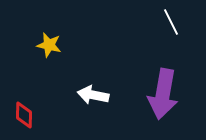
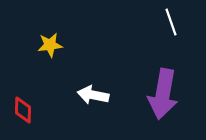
white line: rotated 8 degrees clockwise
yellow star: moved 1 px right; rotated 20 degrees counterclockwise
red diamond: moved 1 px left, 5 px up
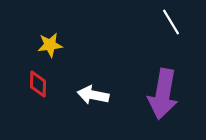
white line: rotated 12 degrees counterclockwise
red diamond: moved 15 px right, 26 px up
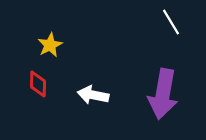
yellow star: rotated 20 degrees counterclockwise
